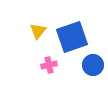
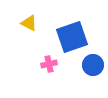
yellow triangle: moved 9 px left, 8 px up; rotated 42 degrees counterclockwise
pink cross: moved 1 px up
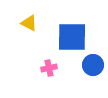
blue square: rotated 20 degrees clockwise
pink cross: moved 4 px down
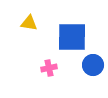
yellow triangle: rotated 18 degrees counterclockwise
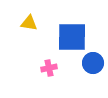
blue circle: moved 2 px up
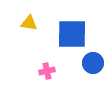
blue square: moved 3 px up
pink cross: moved 2 px left, 3 px down
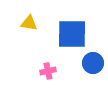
pink cross: moved 1 px right
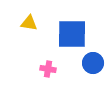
pink cross: moved 2 px up; rotated 21 degrees clockwise
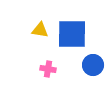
yellow triangle: moved 11 px right, 7 px down
blue circle: moved 2 px down
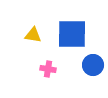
yellow triangle: moved 7 px left, 5 px down
